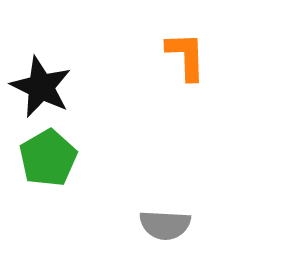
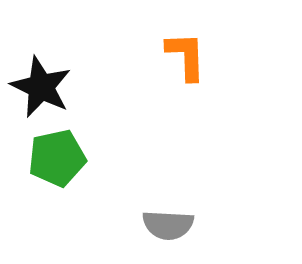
green pentagon: moved 9 px right; rotated 18 degrees clockwise
gray semicircle: moved 3 px right
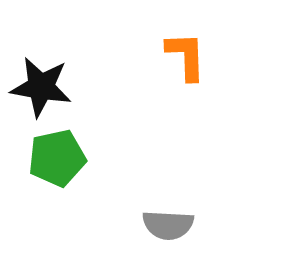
black star: rotated 16 degrees counterclockwise
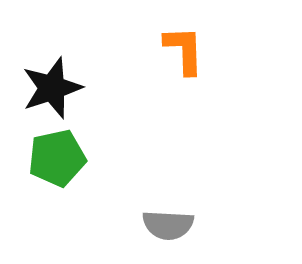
orange L-shape: moved 2 px left, 6 px up
black star: moved 11 px right, 1 px down; rotated 28 degrees counterclockwise
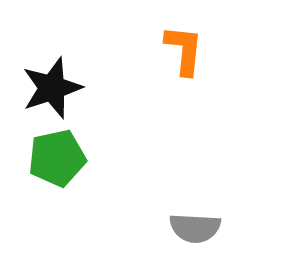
orange L-shape: rotated 8 degrees clockwise
gray semicircle: moved 27 px right, 3 px down
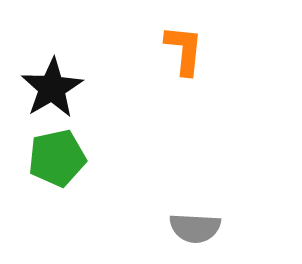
black star: rotated 12 degrees counterclockwise
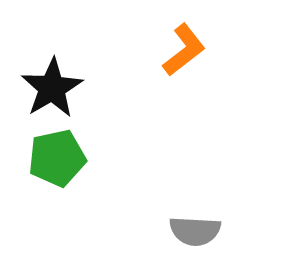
orange L-shape: rotated 46 degrees clockwise
gray semicircle: moved 3 px down
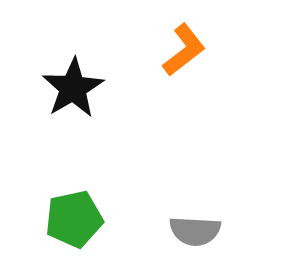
black star: moved 21 px right
green pentagon: moved 17 px right, 61 px down
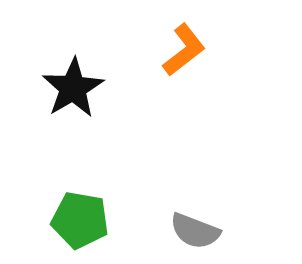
green pentagon: moved 6 px right, 1 px down; rotated 22 degrees clockwise
gray semicircle: rotated 18 degrees clockwise
